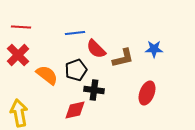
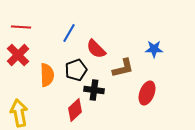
blue line: moved 6 px left; rotated 54 degrees counterclockwise
brown L-shape: moved 10 px down
orange semicircle: rotated 50 degrees clockwise
red diamond: rotated 30 degrees counterclockwise
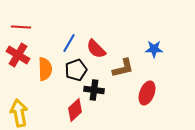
blue line: moved 10 px down
red cross: rotated 15 degrees counterclockwise
orange semicircle: moved 2 px left, 6 px up
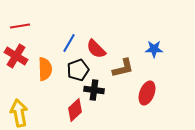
red line: moved 1 px left, 1 px up; rotated 12 degrees counterclockwise
red cross: moved 2 px left, 1 px down
black pentagon: moved 2 px right
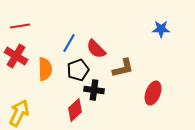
blue star: moved 7 px right, 20 px up
red ellipse: moved 6 px right
yellow arrow: rotated 36 degrees clockwise
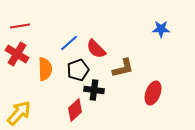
blue line: rotated 18 degrees clockwise
red cross: moved 1 px right, 2 px up
yellow arrow: rotated 16 degrees clockwise
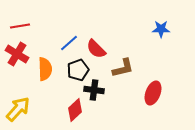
yellow arrow: moved 1 px left, 4 px up
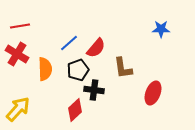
red semicircle: moved 1 px up; rotated 95 degrees counterclockwise
brown L-shape: rotated 95 degrees clockwise
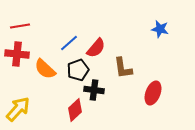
blue star: moved 1 px left; rotated 12 degrees clockwise
red cross: rotated 25 degrees counterclockwise
orange semicircle: rotated 135 degrees clockwise
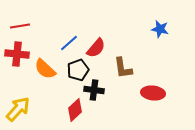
red ellipse: rotated 75 degrees clockwise
